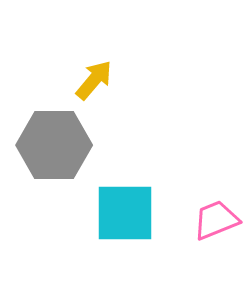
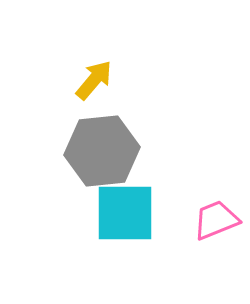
gray hexagon: moved 48 px right, 6 px down; rotated 6 degrees counterclockwise
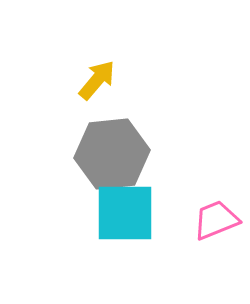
yellow arrow: moved 3 px right
gray hexagon: moved 10 px right, 3 px down
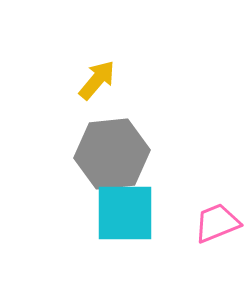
pink trapezoid: moved 1 px right, 3 px down
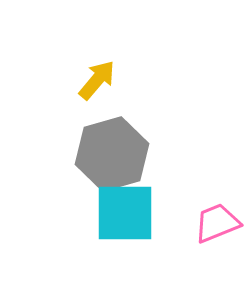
gray hexagon: rotated 10 degrees counterclockwise
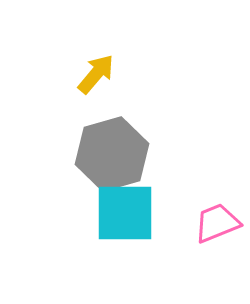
yellow arrow: moved 1 px left, 6 px up
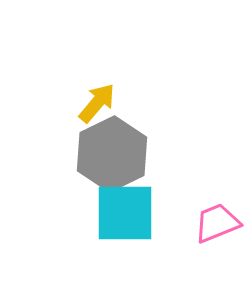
yellow arrow: moved 1 px right, 29 px down
gray hexagon: rotated 10 degrees counterclockwise
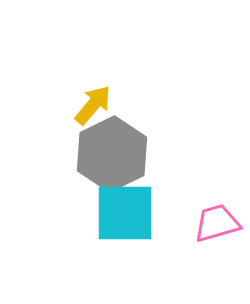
yellow arrow: moved 4 px left, 2 px down
pink trapezoid: rotated 6 degrees clockwise
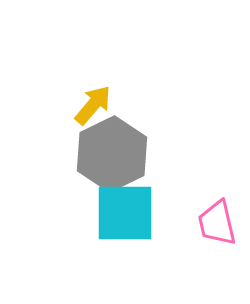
pink trapezoid: rotated 87 degrees counterclockwise
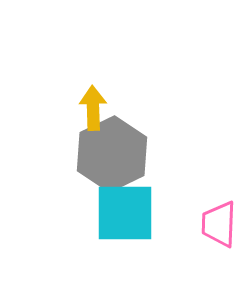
yellow arrow: moved 3 px down; rotated 42 degrees counterclockwise
pink trapezoid: moved 2 px right, 1 px down; rotated 15 degrees clockwise
